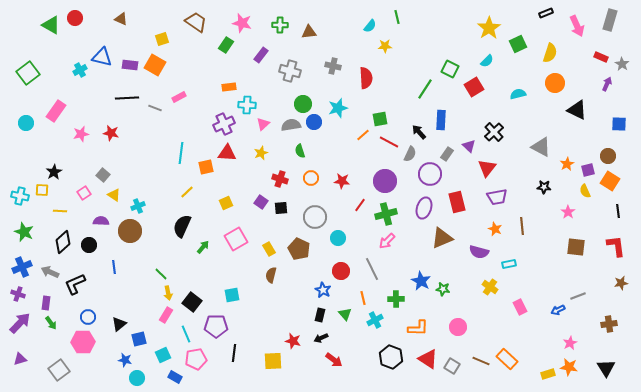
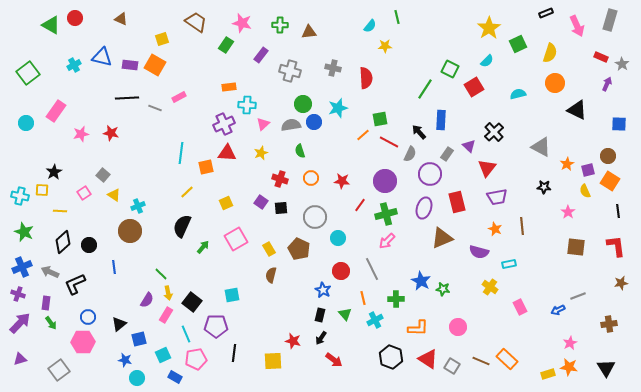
gray cross at (333, 66): moved 2 px down
cyan cross at (80, 70): moved 6 px left, 5 px up
purple semicircle at (101, 221): moved 46 px right, 79 px down; rotated 119 degrees clockwise
black arrow at (321, 338): rotated 32 degrees counterclockwise
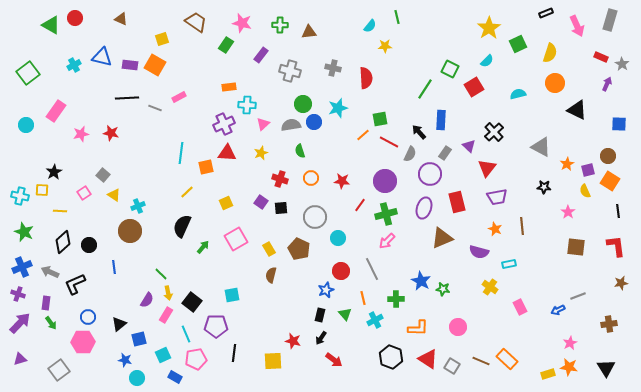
cyan circle at (26, 123): moved 2 px down
gray rectangle at (447, 154): moved 2 px left, 1 px up
blue star at (323, 290): moved 3 px right; rotated 21 degrees clockwise
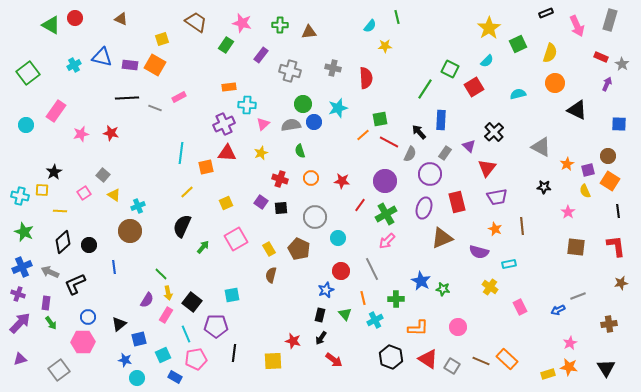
green cross at (386, 214): rotated 15 degrees counterclockwise
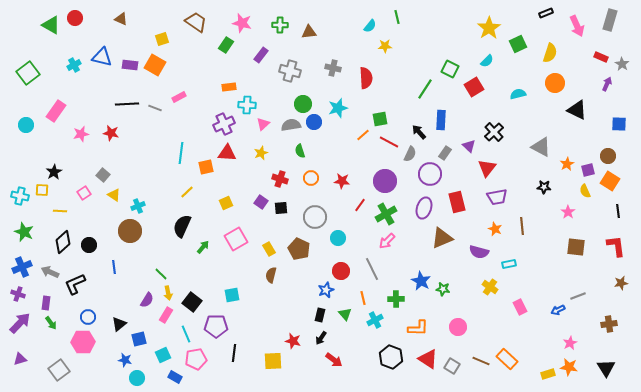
black line at (127, 98): moved 6 px down
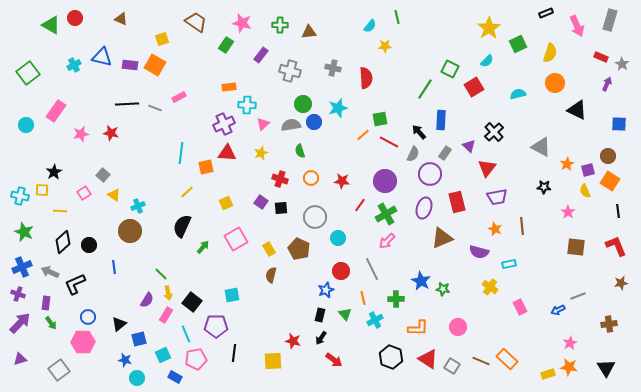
gray semicircle at (410, 154): moved 3 px right
red L-shape at (616, 246): rotated 15 degrees counterclockwise
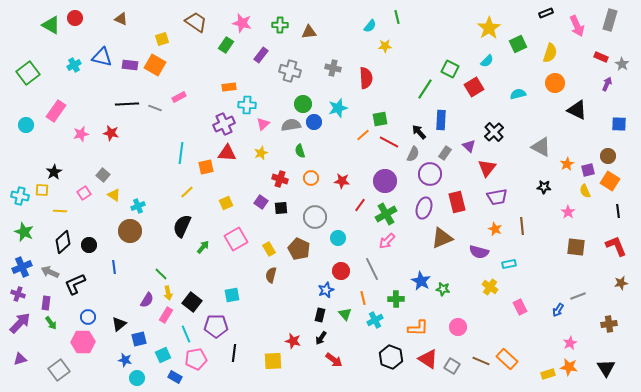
blue arrow at (558, 310): rotated 32 degrees counterclockwise
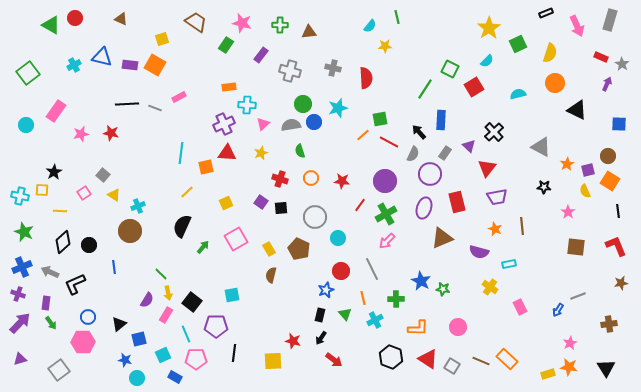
pink pentagon at (196, 359): rotated 10 degrees clockwise
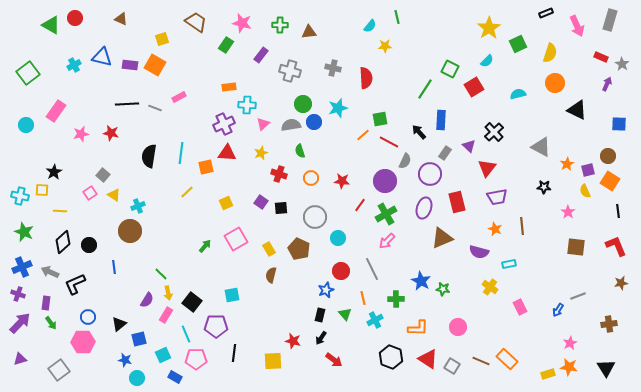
gray semicircle at (413, 154): moved 8 px left, 7 px down
red cross at (280, 179): moved 1 px left, 5 px up
pink square at (84, 193): moved 6 px right
black semicircle at (182, 226): moved 33 px left, 70 px up; rotated 15 degrees counterclockwise
green arrow at (203, 247): moved 2 px right, 1 px up
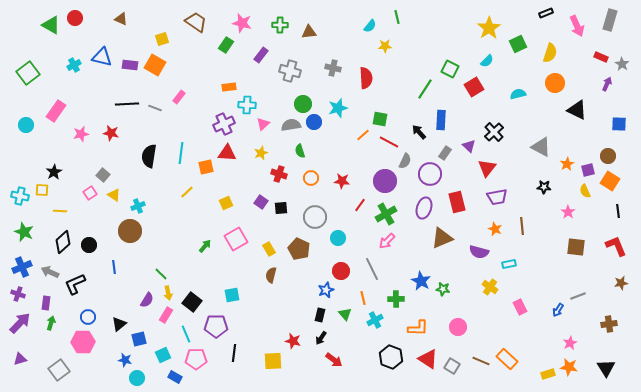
pink rectangle at (179, 97): rotated 24 degrees counterclockwise
green square at (380, 119): rotated 21 degrees clockwise
green arrow at (51, 323): rotated 128 degrees counterclockwise
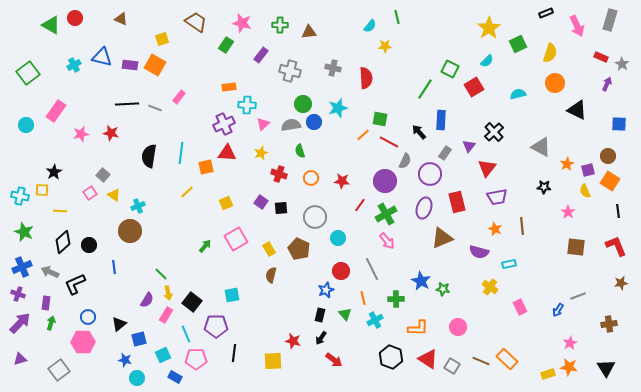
purple triangle at (469, 146): rotated 24 degrees clockwise
pink arrow at (387, 241): rotated 84 degrees counterclockwise
